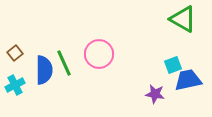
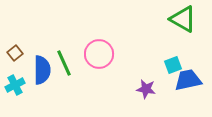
blue semicircle: moved 2 px left
purple star: moved 9 px left, 5 px up
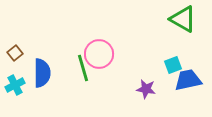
green line: moved 19 px right, 5 px down; rotated 8 degrees clockwise
blue semicircle: moved 3 px down
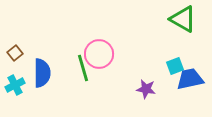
cyan square: moved 2 px right, 1 px down
blue trapezoid: moved 2 px right, 1 px up
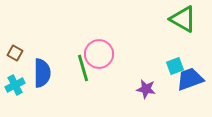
brown square: rotated 21 degrees counterclockwise
blue trapezoid: rotated 8 degrees counterclockwise
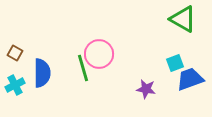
cyan square: moved 3 px up
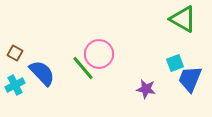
green line: rotated 24 degrees counterclockwise
blue semicircle: rotated 44 degrees counterclockwise
blue trapezoid: rotated 48 degrees counterclockwise
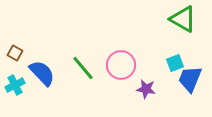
pink circle: moved 22 px right, 11 px down
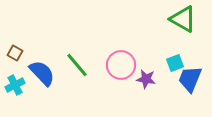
green line: moved 6 px left, 3 px up
purple star: moved 10 px up
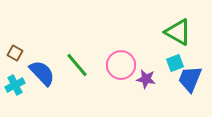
green triangle: moved 5 px left, 13 px down
